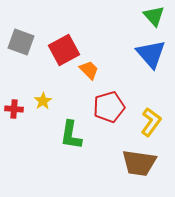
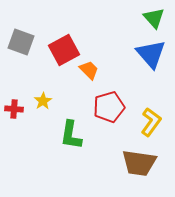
green triangle: moved 2 px down
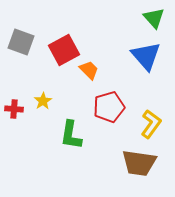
blue triangle: moved 5 px left, 2 px down
yellow L-shape: moved 2 px down
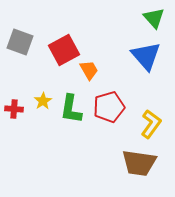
gray square: moved 1 px left
orange trapezoid: rotated 15 degrees clockwise
green L-shape: moved 26 px up
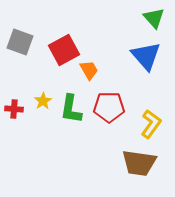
red pentagon: rotated 16 degrees clockwise
